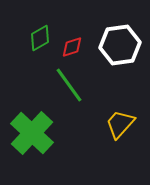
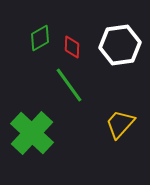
red diamond: rotated 70 degrees counterclockwise
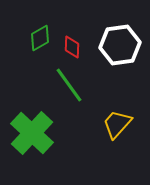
yellow trapezoid: moved 3 px left
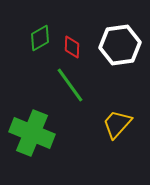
green line: moved 1 px right
green cross: rotated 21 degrees counterclockwise
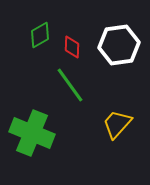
green diamond: moved 3 px up
white hexagon: moved 1 px left
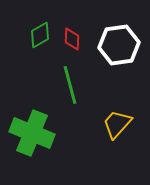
red diamond: moved 8 px up
green line: rotated 21 degrees clockwise
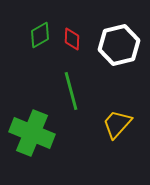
white hexagon: rotated 6 degrees counterclockwise
green line: moved 1 px right, 6 px down
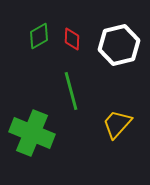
green diamond: moved 1 px left, 1 px down
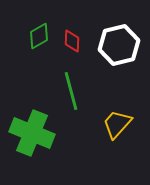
red diamond: moved 2 px down
